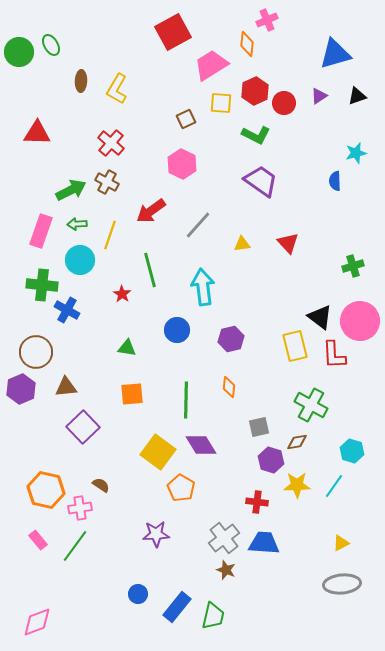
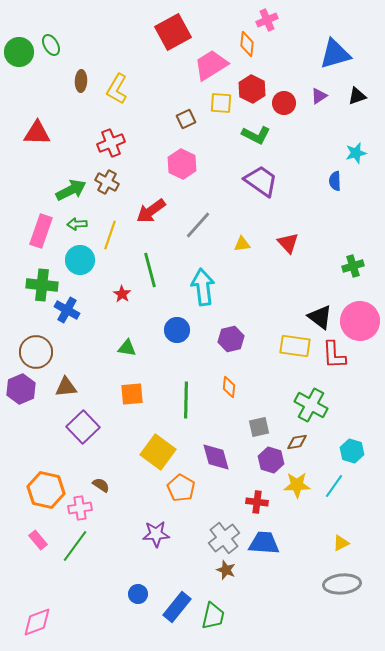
red hexagon at (255, 91): moved 3 px left, 2 px up; rotated 8 degrees counterclockwise
red cross at (111, 143): rotated 28 degrees clockwise
yellow rectangle at (295, 346): rotated 68 degrees counterclockwise
purple diamond at (201, 445): moved 15 px right, 12 px down; rotated 16 degrees clockwise
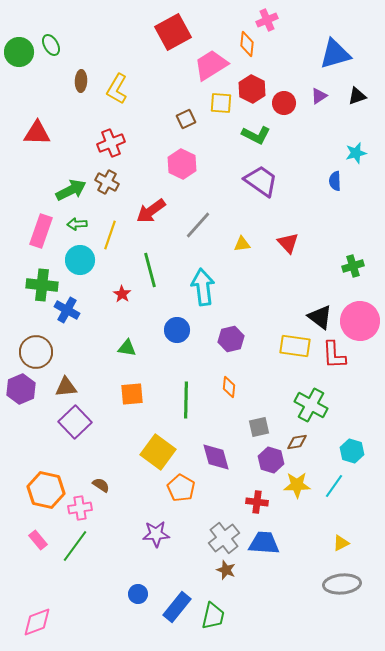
purple square at (83, 427): moved 8 px left, 5 px up
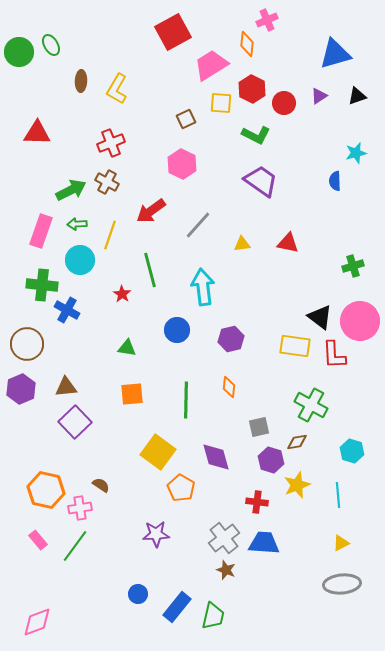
red triangle at (288, 243): rotated 35 degrees counterclockwise
brown circle at (36, 352): moved 9 px left, 8 px up
yellow star at (297, 485): rotated 20 degrees counterclockwise
cyan line at (334, 486): moved 4 px right, 9 px down; rotated 40 degrees counterclockwise
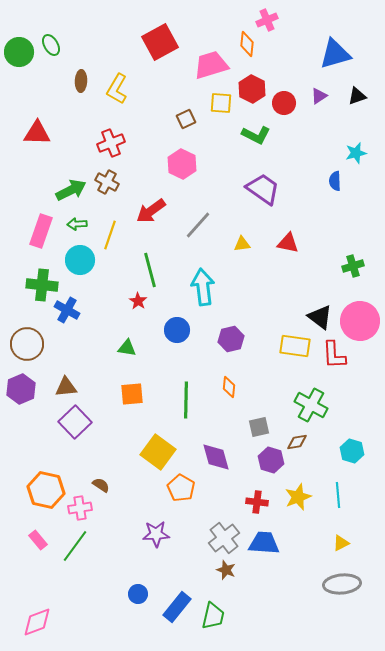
red square at (173, 32): moved 13 px left, 10 px down
pink trapezoid at (211, 65): rotated 15 degrees clockwise
purple trapezoid at (261, 181): moved 2 px right, 8 px down
red star at (122, 294): moved 16 px right, 7 px down
yellow star at (297, 485): moved 1 px right, 12 px down
